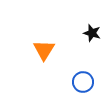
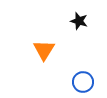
black star: moved 13 px left, 12 px up
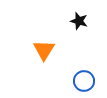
blue circle: moved 1 px right, 1 px up
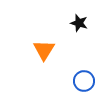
black star: moved 2 px down
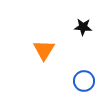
black star: moved 4 px right, 4 px down; rotated 12 degrees counterclockwise
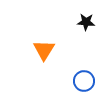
black star: moved 3 px right, 5 px up
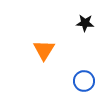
black star: moved 1 px left, 1 px down
